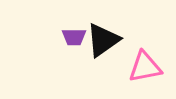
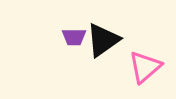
pink triangle: rotated 30 degrees counterclockwise
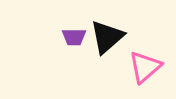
black triangle: moved 4 px right, 3 px up; rotated 6 degrees counterclockwise
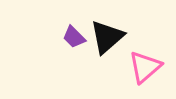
purple trapezoid: rotated 45 degrees clockwise
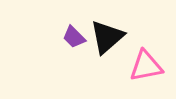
pink triangle: moved 1 px right, 1 px up; rotated 30 degrees clockwise
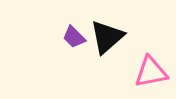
pink triangle: moved 5 px right, 6 px down
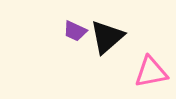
purple trapezoid: moved 1 px right, 6 px up; rotated 20 degrees counterclockwise
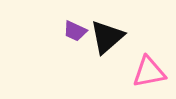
pink triangle: moved 2 px left
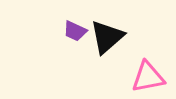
pink triangle: moved 1 px left, 5 px down
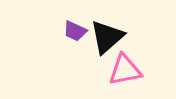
pink triangle: moved 23 px left, 7 px up
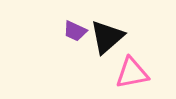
pink triangle: moved 7 px right, 3 px down
